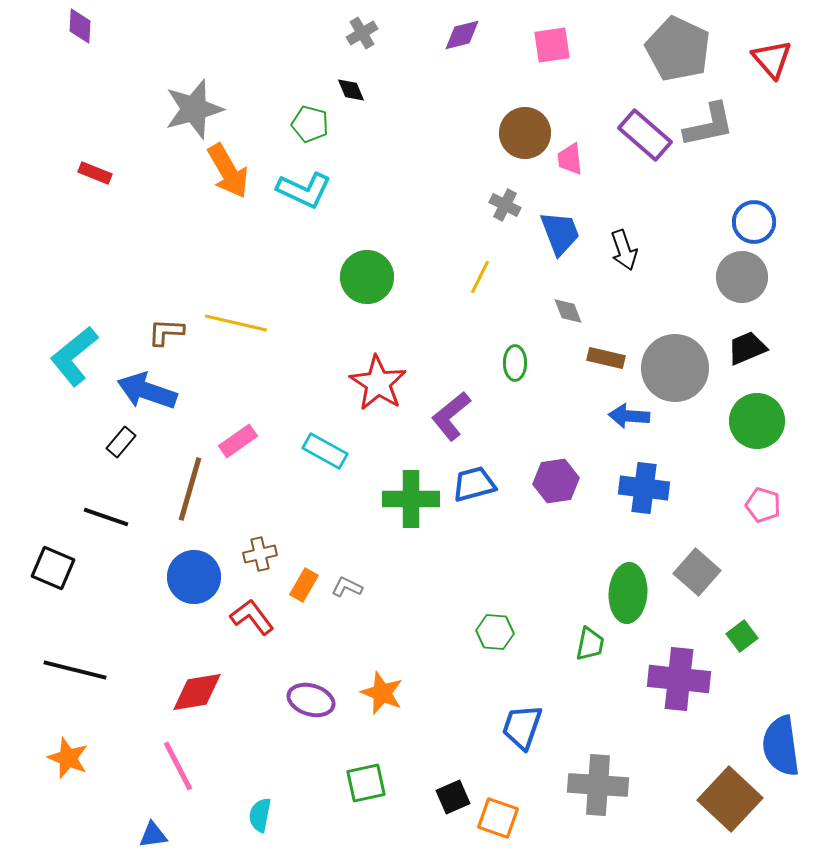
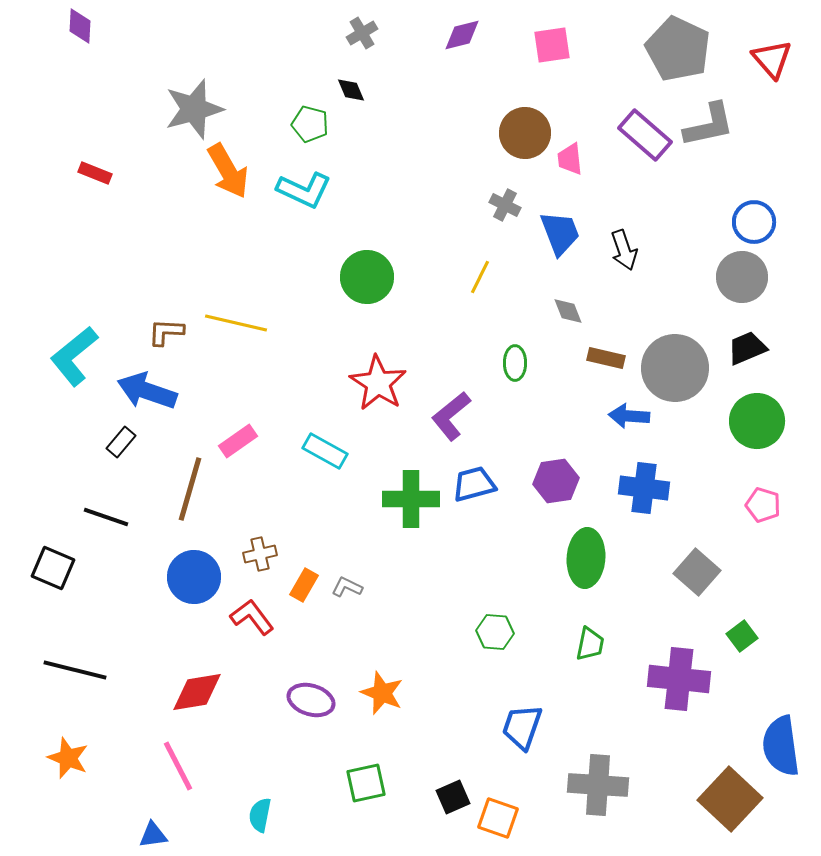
green ellipse at (628, 593): moved 42 px left, 35 px up
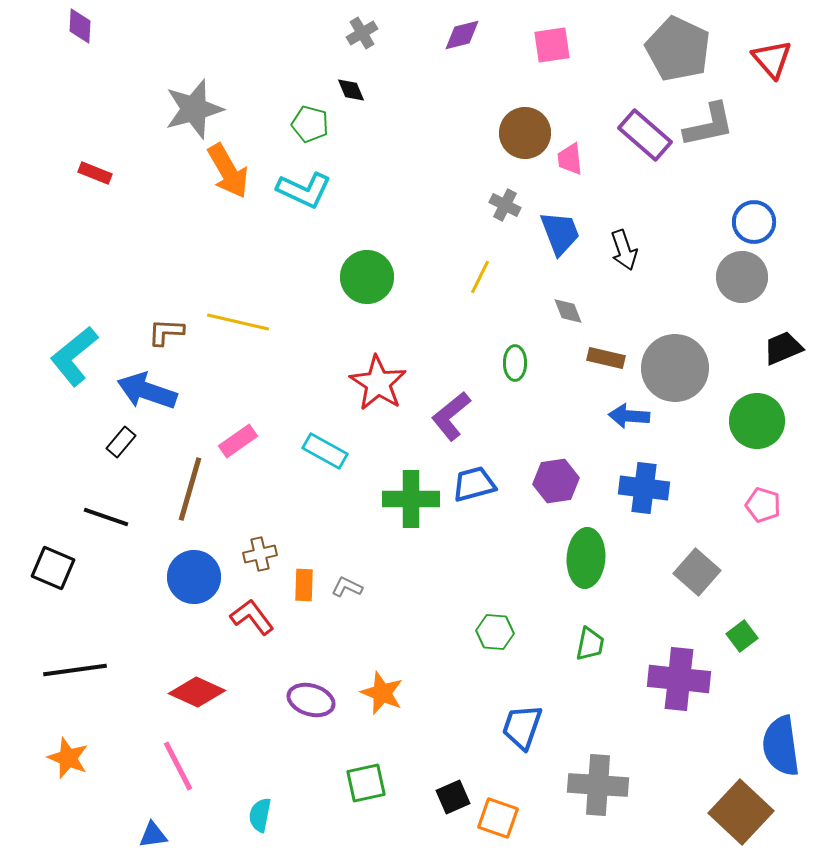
yellow line at (236, 323): moved 2 px right, 1 px up
black trapezoid at (747, 348): moved 36 px right
orange rectangle at (304, 585): rotated 28 degrees counterclockwise
black line at (75, 670): rotated 22 degrees counterclockwise
red diamond at (197, 692): rotated 34 degrees clockwise
brown square at (730, 799): moved 11 px right, 13 px down
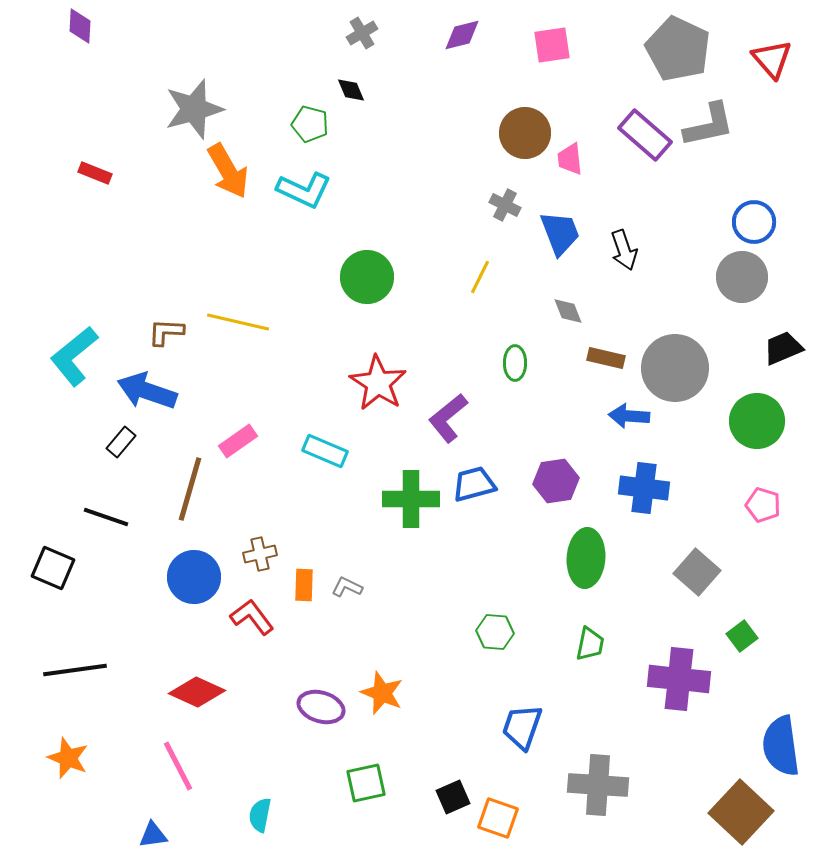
purple L-shape at (451, 416): moved 3 px left, 2 px down
cyan rectangle at (325, 451): rotated 6 degrees counterclockwise
purple ellipse at (311, 700): moved 10 px right, 7 px down
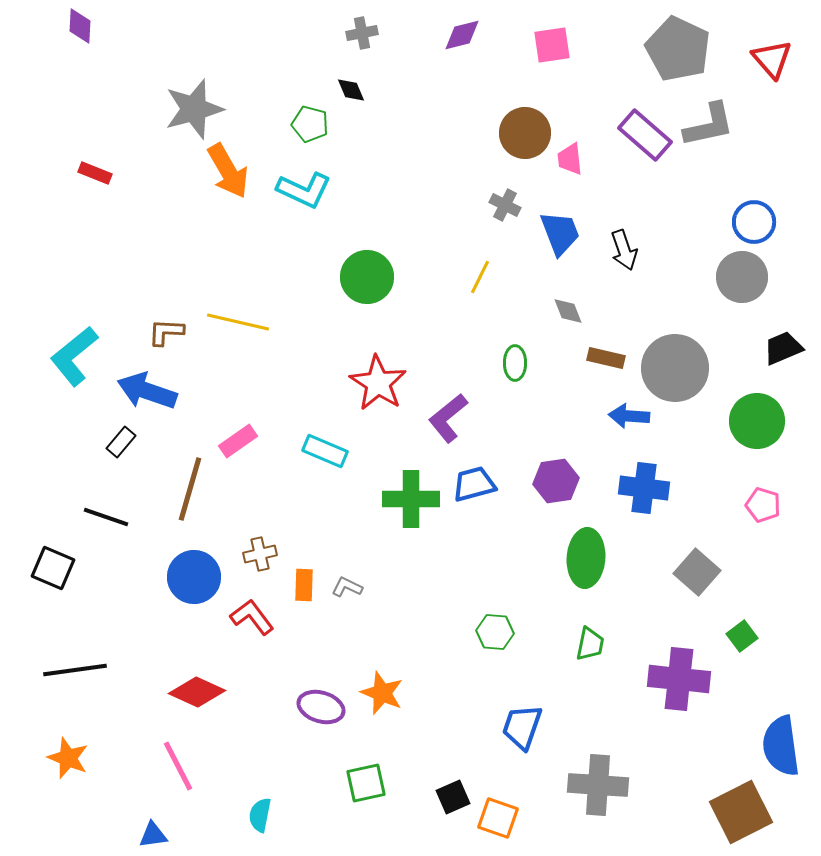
gray cross at (362, 33): rotated 20 degrees clockwise
brown square at (741, 812): rotated 20 degrees clockwise
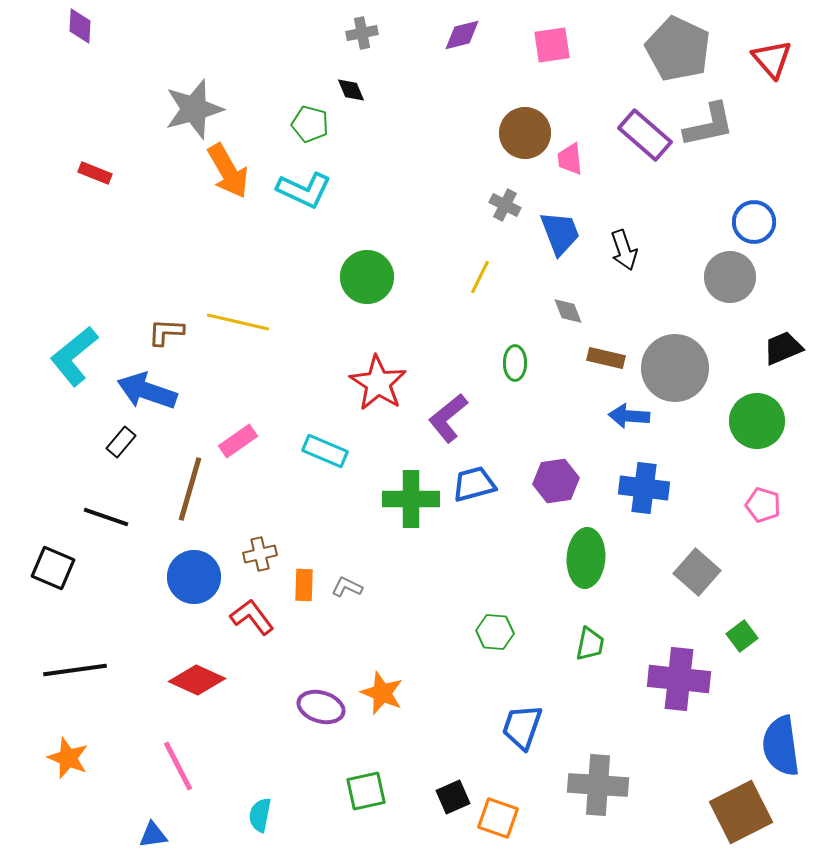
gray circle at (742, 277): moved 12 px left
red diamond at (197, 692): moved 12 px up
green square at (366, 783): moved 8 px down
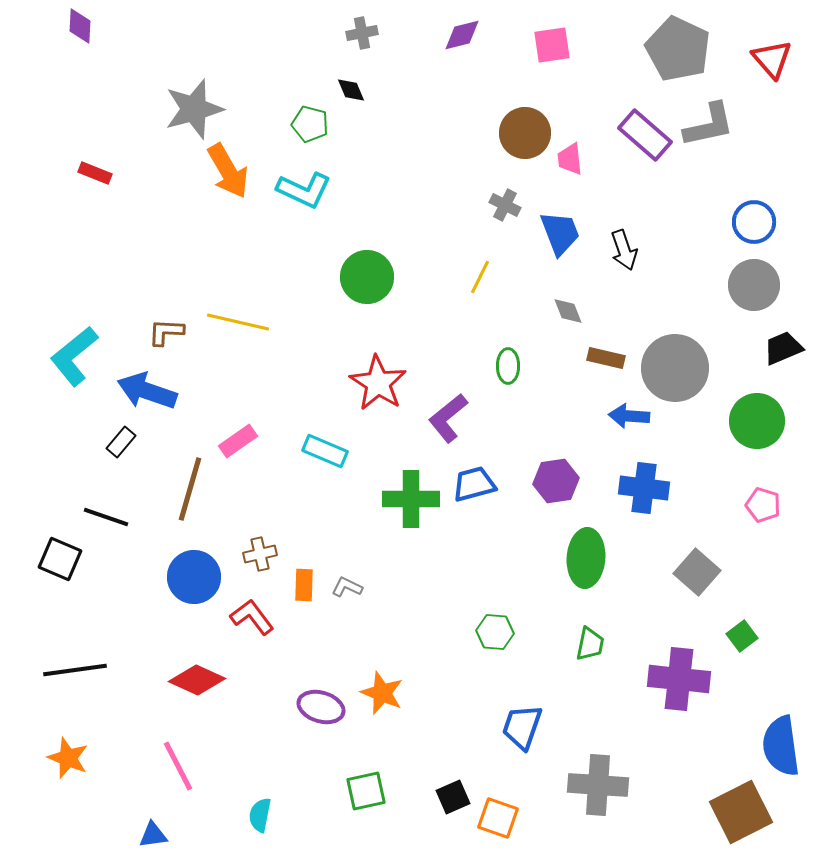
gray circle at (730, 277): moved 24 px right, 8 px down
green ellipse at (515, 363): moved 7 px left, 3 px down
black square at (53, 568): moved 7 px right, 9 px up
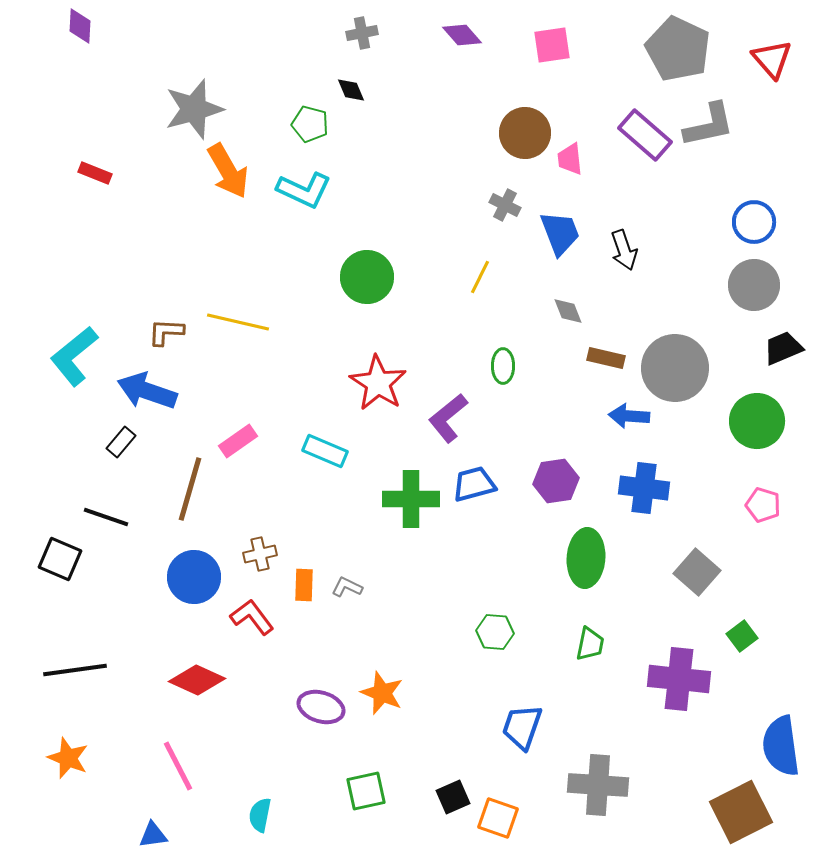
purple diamond at (462, 35): rotated 63 degrees clockwise
green ellipse at (508, 366): moved 5 px left
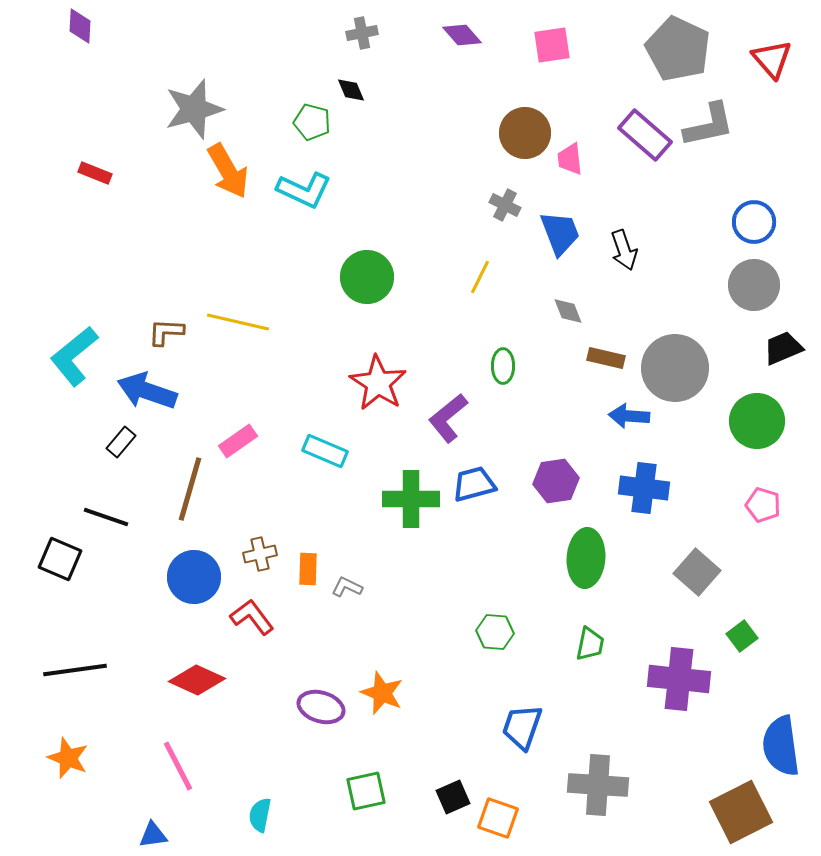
green pentagon at (310, 124): moved 2 px right, 2 px up
orange rectangle at (304, 585): moved 4 px right, 16 px up
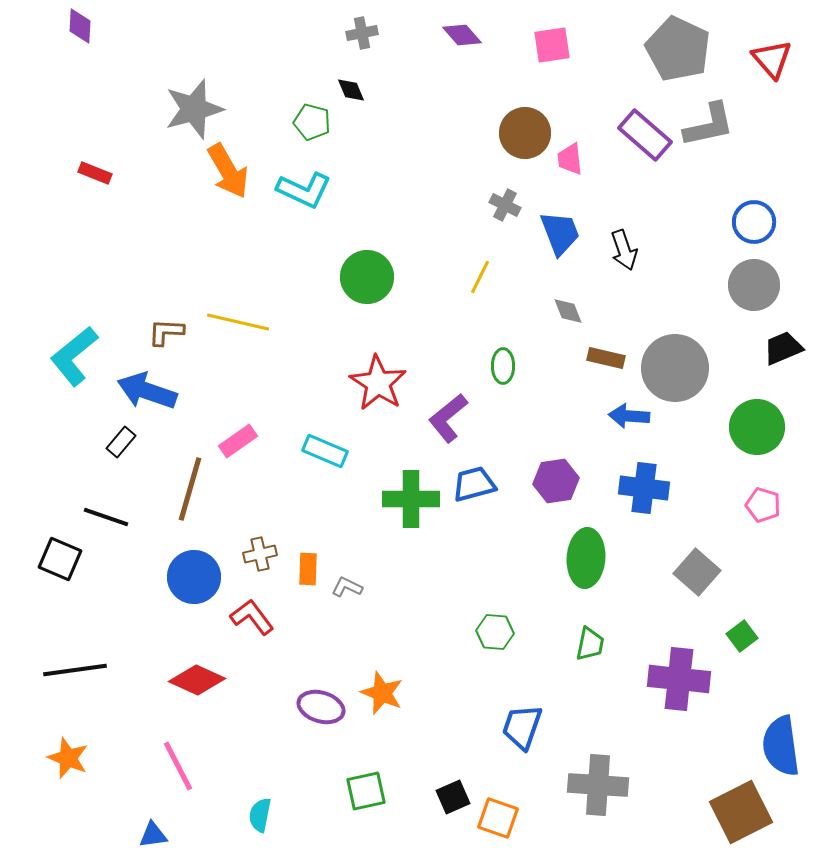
green circle at (757, 421): moved 6 px down
